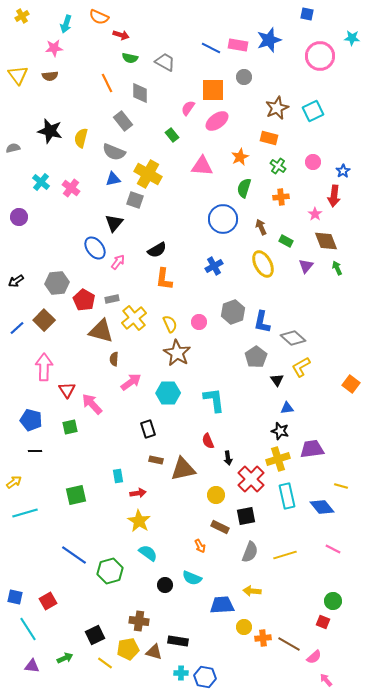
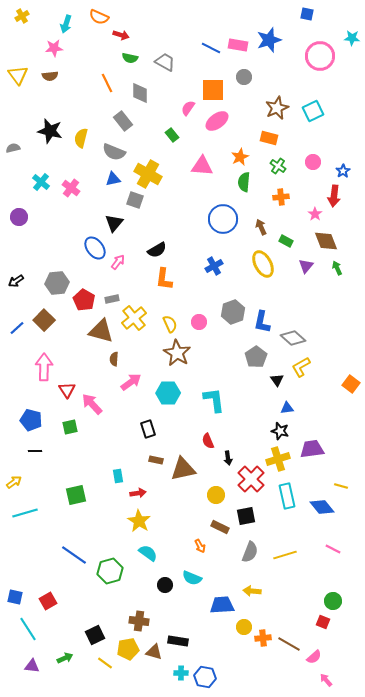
green semicircle at (244, 188): moved 6 px up; rotated 12 degrees counterclockwise
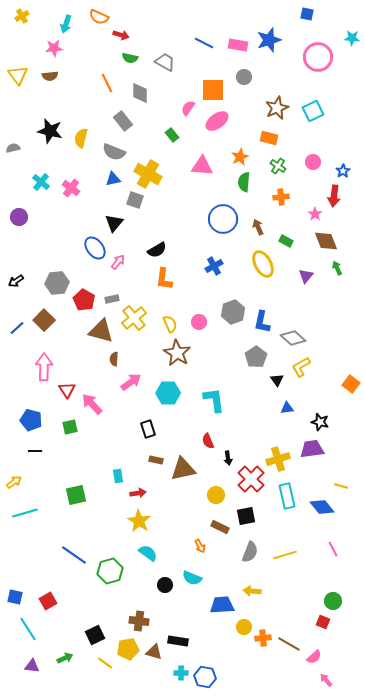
blue line at (211, 48): moved 7 px left, 5 px up
pink circle at (320, 56): moved 2 px left, 1 px down
brown arrow at (261, 227): moved 3 px left
purple triangle at (306, 266): moved 10 px down
black star at (280, 431): moved 40 px right, 9 px up
pink line at (333, 549): rotated 35 degrees clockwise
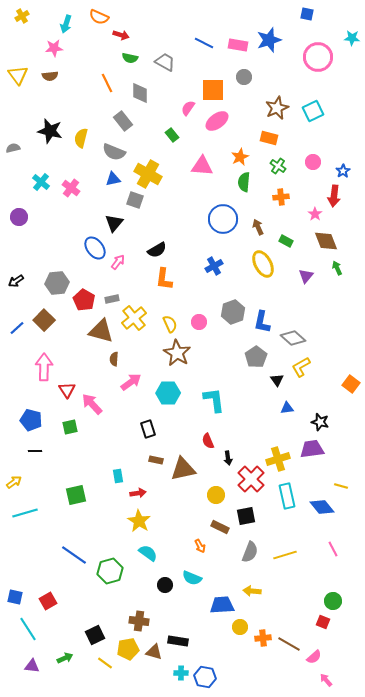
yellow circle at (244, 627): moved 4 px left
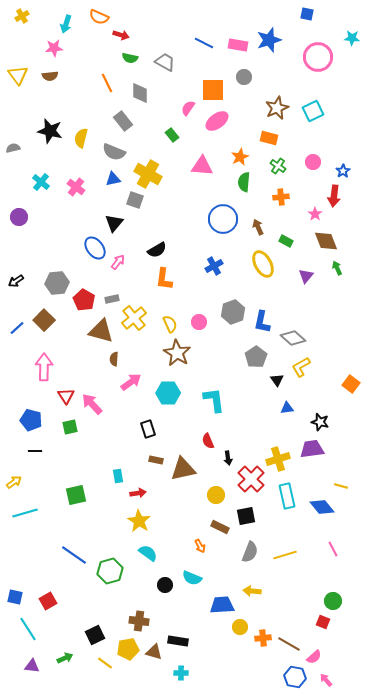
pink cross at (71, 188): moved 5 px right, 1 px up
red triangle at (67, 390): moved 1 px left, 6 px down
blue hexagon at (205, 677): moved 90 px right
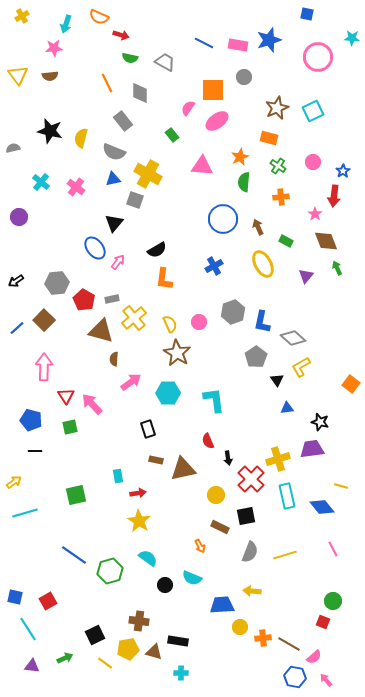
cyan semicircle at (148, 553): moved 5 px down
